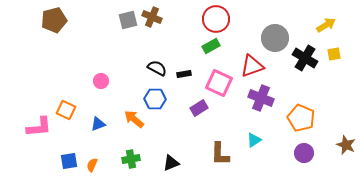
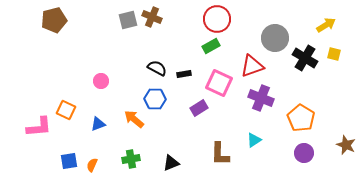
red circle: moved 1 px right
yellow square: rotated 24 degrees clockwise
orange pentagon: rotated 8 degrees clockwise
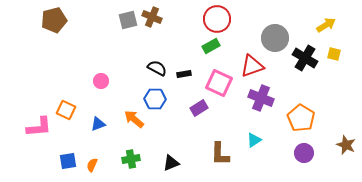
blue square: moved 1 px left
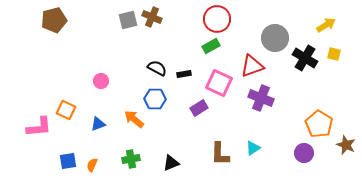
orange pentagon: moved 18 px right, 6 px down
cyan triangle: moved 1 px left, 8 px down
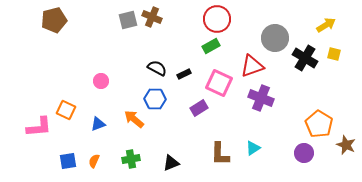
black rectangle: rotated 16 degrees counterclockwise
orange semicircle: moved 2 px right, 4 px up
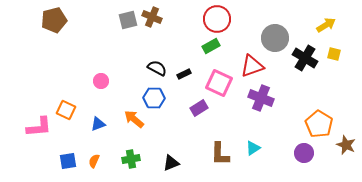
blue hexagon: moved 1 px left, 1 px up
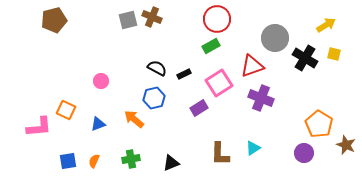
pink square: rotated 32 degrees clockwise
blue hexagon: rotated 15 degrees counterclockwise
